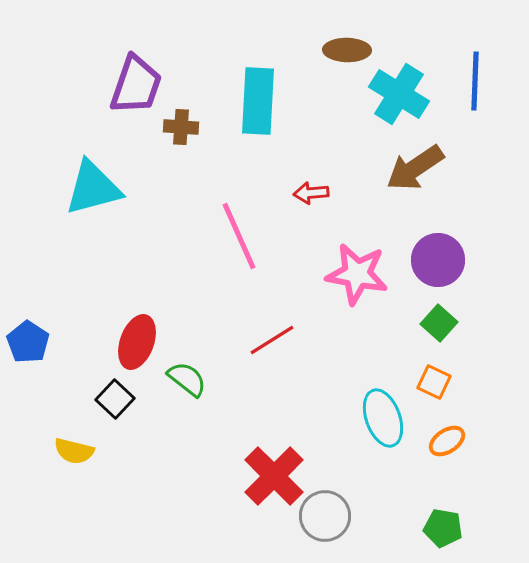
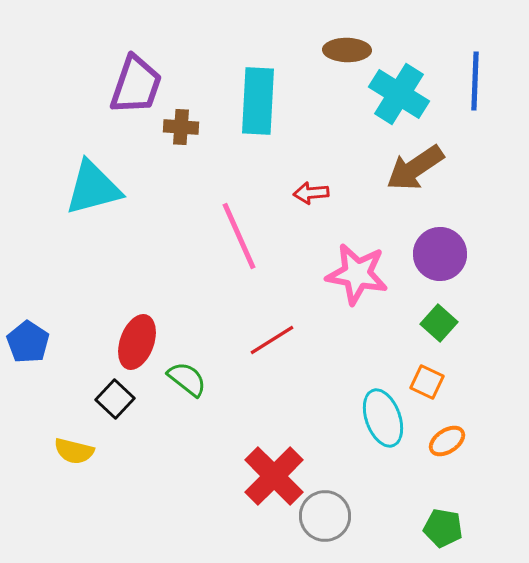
purple circle: moved 2 px right, 6 px up
orange square: moved 7 px left
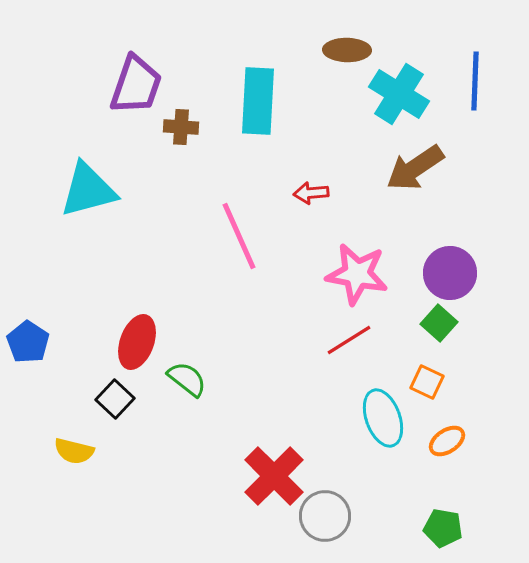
cyan triangle: moved 5 px left, 2 px down
purple circle: moved 10 px right, 19 px down
red line: moved 77 px right
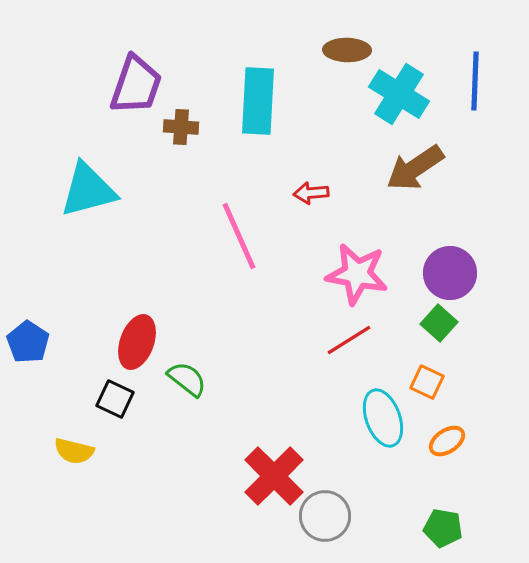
black square: rotated 18 degrees counterclockwise
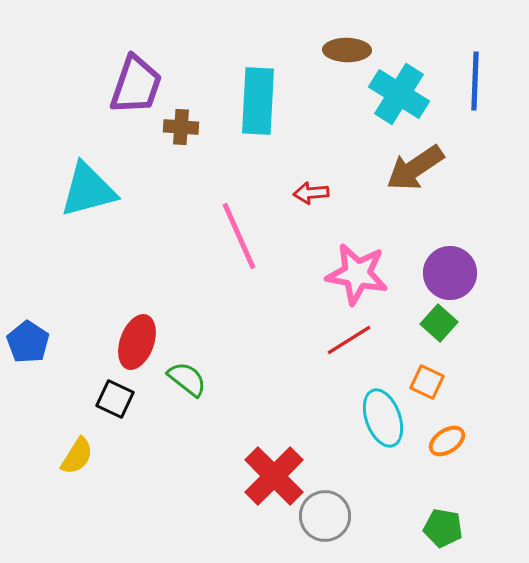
yellow semicircle: moved 3 px right, 5 px down; rotated 72 degrees counterclockwise
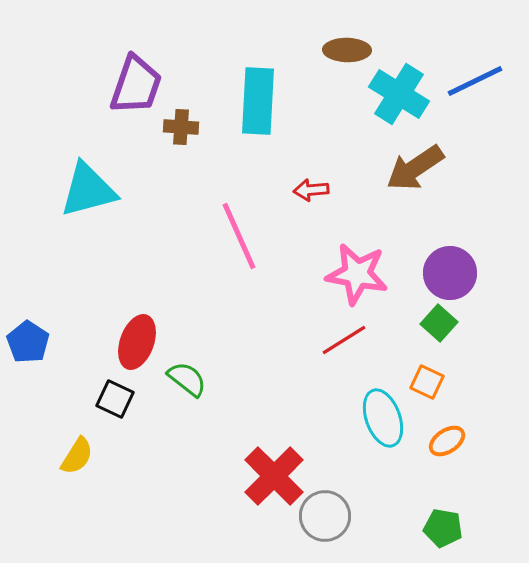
blue line: rotated 62 degrees clockwise
red arrow: moved 3 px up
red line: moved 5 px left
